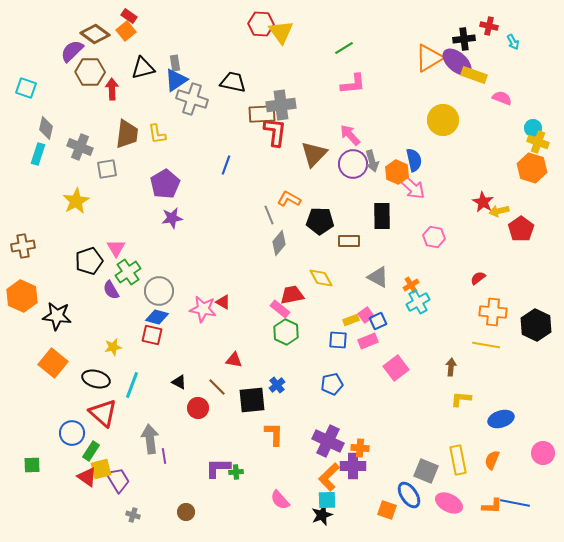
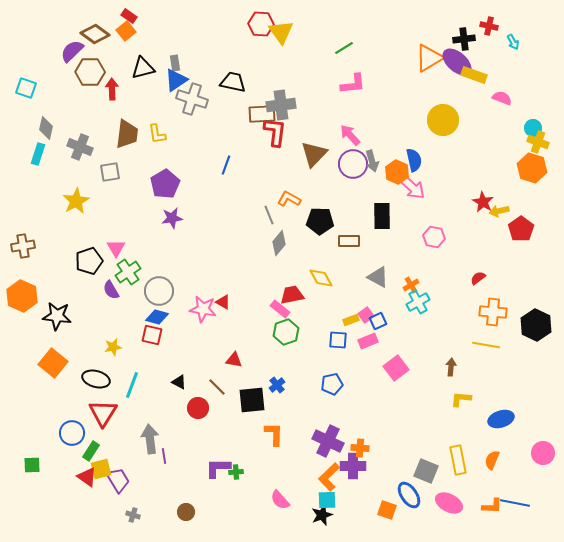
gray square at (107, 169): moved 3 px right, 3 px down
green hexagon at (286, 332): rotated 15 degrees clockwise
red triangle at (103, 413): rotated 20 degrees clockwise
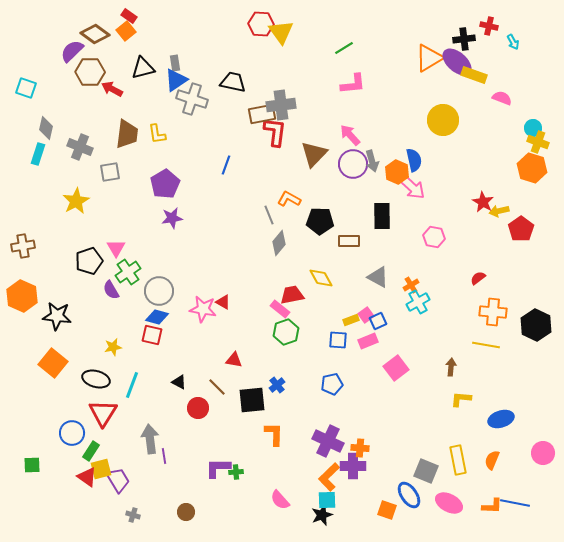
red arrow at (112, 89): rotated 60 degrees counterclockwise
brown rectangle at (262, 114): rotated 8 degrees counterclockwise
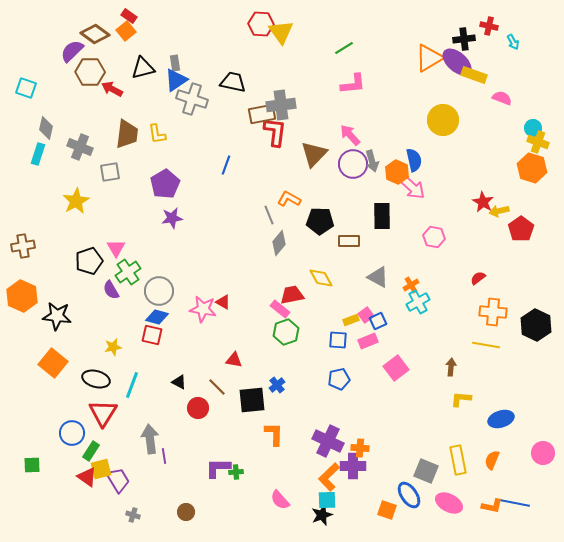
blue pentagon at (332, 384): moved 7 px right, 5 px up
orange L-shape at (492, 506): rotated 10 degrees clockwise
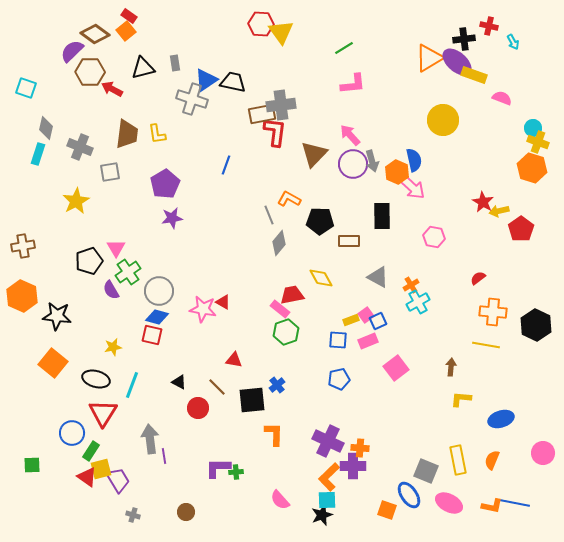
blue triangle at (176, 80): moved 30 px right
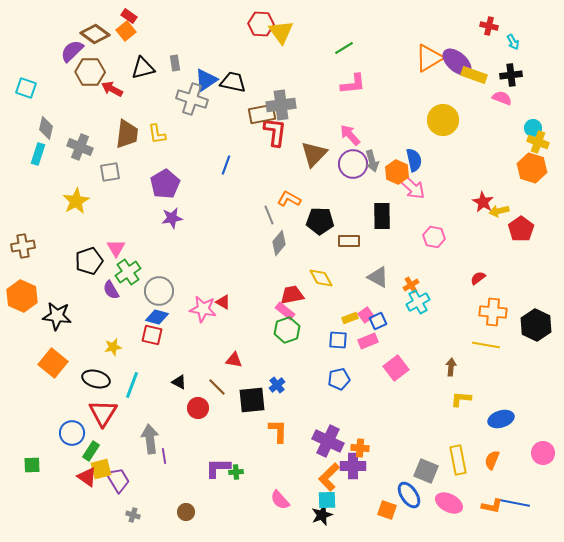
black cross at (464, 39): moved 47 px right, 36 px down
pink rectangle at (280, 309): moved 5 px right, 2 px down
yellow rectangle at (351, 320): moved 1 px left, 2 px up
green hexagon at (286, 332): moved 1 px right, 2 px up
orange L-shape at (274, 434): moved 4 px right, 3 px up
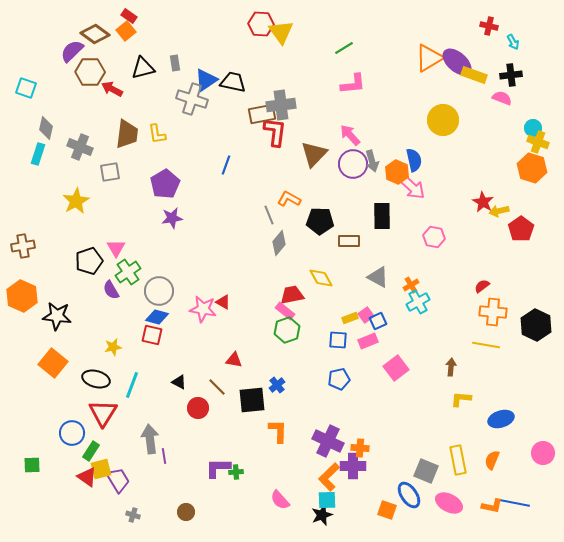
red semicircle at (478, 278): moved 4 px right, 8 px down
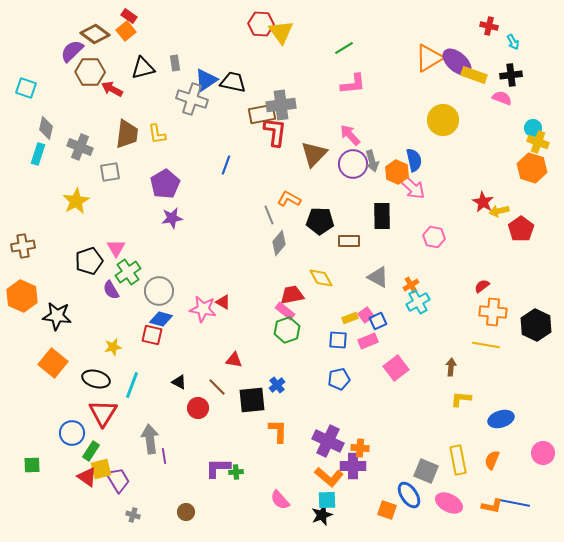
blue diamond at (157, 317): moved 4 px right, 2 px down
orange L-shape at (329, 477): rotated 96 degrees counterclockwise
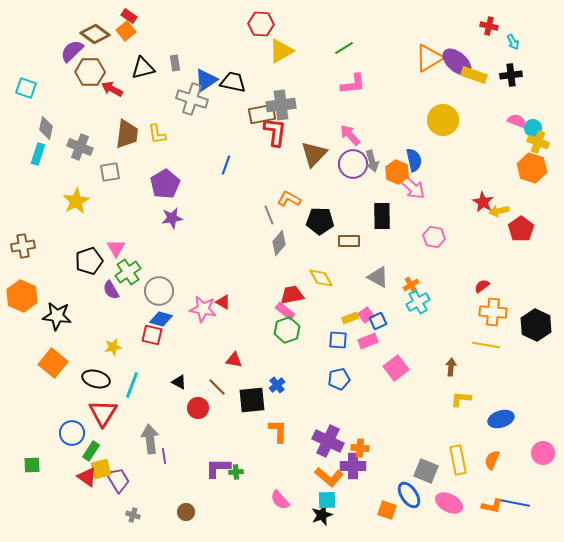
yellow triangle at (281, 32): moved 19 px down; rotated 36 degrees clockwise
pink semicircle at (502, 98): moved 15 px right, 23 px down
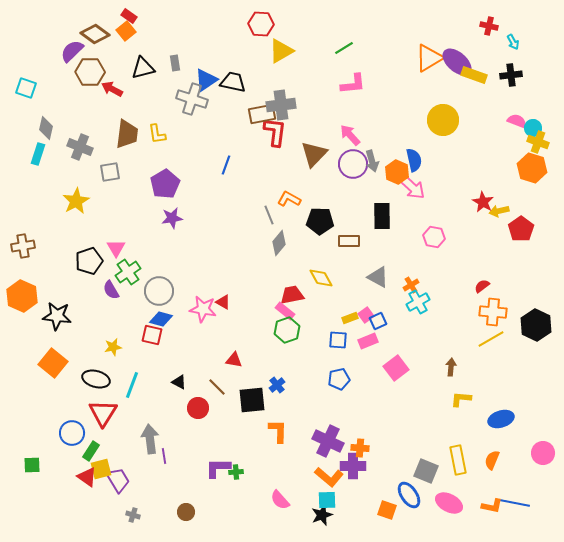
yellow line at (486, 345): moved 5 px right, 6 px up; rotated 40 degrees counterclockwise
